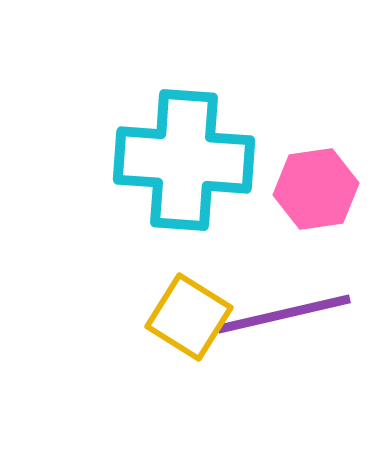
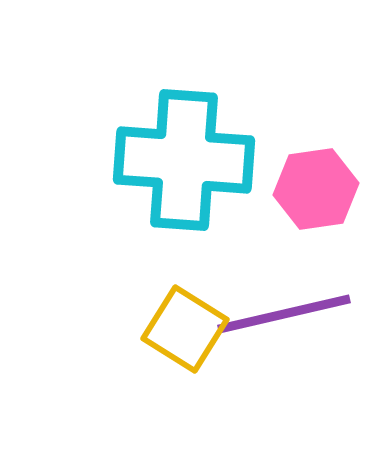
yellow square: moved 4 px left, 12 px down
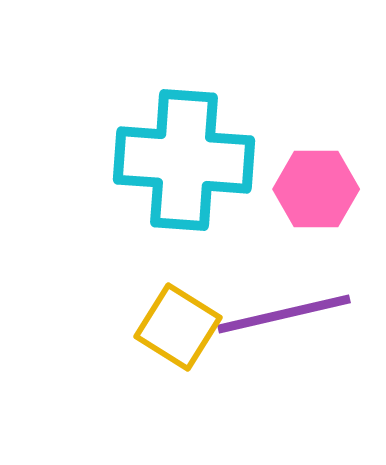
pink hexagon: rotated 8 degrees clockwise
yellow square: moved 7 px left, 2 px up
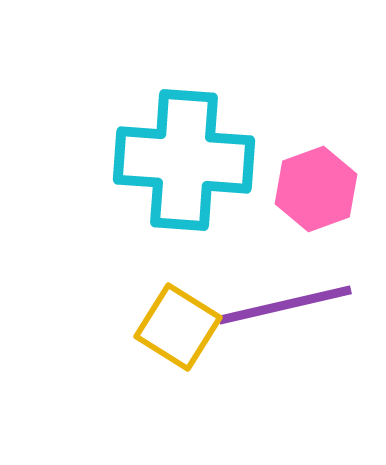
pink hexagon: rotated 20 degrees counterclockwise
purple line: moved 1 px right, 9 px up
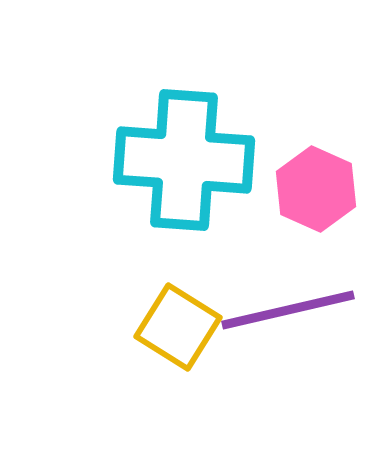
pink hexagon: rotated 16 degrees counterclockwise
purple line: moved 3 px right, 5 px down
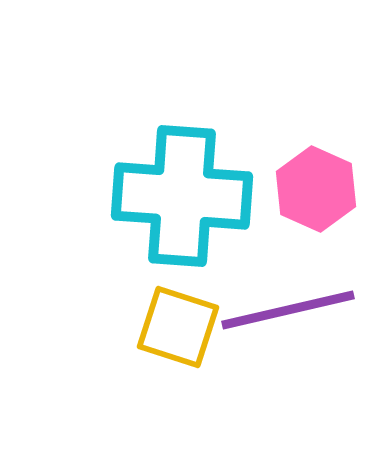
cyan cross: moved 2 px left, 36 px down
yellow square: rotated 14 degrees counterclockwise
